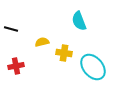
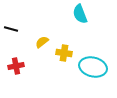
cyan semicircle: moved 1 px right, 7 px up
yellow semicircle: rotated 24 degrees counterclockwise
cyan ellipse: rotated 36 degrees counterclockwise
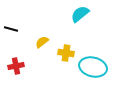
cyan semicircle: rotated 72 degrees clockwise
yellow cross: moved 2 px right
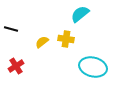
yellow cross: moved 14 px up
red cross: rotated 21 degrees counterclockwise
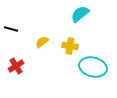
yellow cross: moved 4 px right, 7 px down
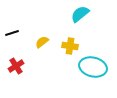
black line: moved 1 px right, 4 px down; rotated 32 degrees counterclockwise
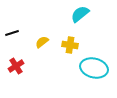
yellow cross: moved 1 px up
cyan ellipse: moved 1 px right, 1 px down
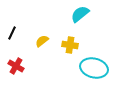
black line: rotated 48 degrees counterclockwise
yellow semicircle: moved 1 px up
red cross: rotated 28 degrees counterclockwise
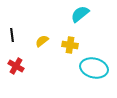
black line: moved 2 px down; rotated 32 degrees counterclockwise
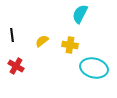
cyan semicircle: rotated 24 degrees counterclockwise
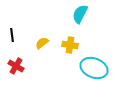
yellow semicircle: moved 2 px down
cyan ellipse: rotated 8 degrees clockwise
